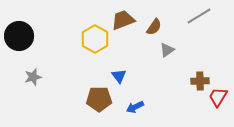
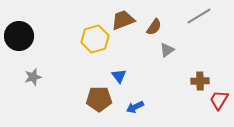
yellow hexagon: rotated 16 degrees clockwise
red trapezoid: moved 1 px right, 3 px down
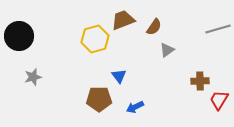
gray line: moved 19 px right, 13 px down; rotated 15 degrees clockwise
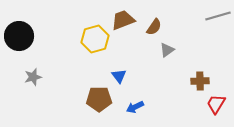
gray line: moved 13 px up
red trapezoid: moved 3 px left, 4 px down
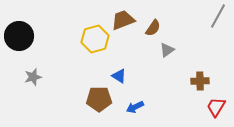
gray line: rotated 45 degrees counterclockwise
brown semicircle: moved 1 px left, 1 px down
blue triangle: rotated 21 degrees counterclockwise
red trapezoid: moved 3 px down
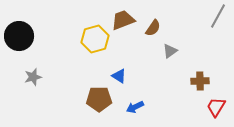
gray triangle: moved 3 px right, 1 px down
